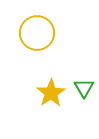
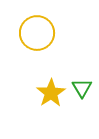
green triangle: moved 2 px left
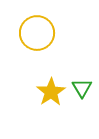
yellow star: moved 1 px up
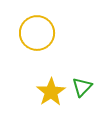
green triangle: moved 1 px up; rotated 15 degrees clockwise
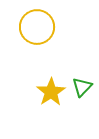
yellow circle: moved 6 px up
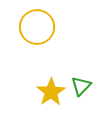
green triangle: moved 1 px left, 1 px up
